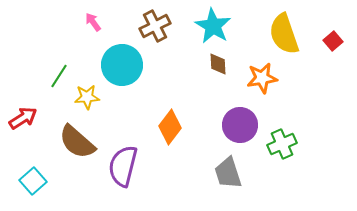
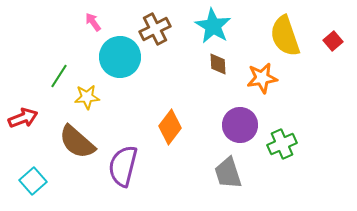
brown cross: moved 3 px down
yellow semicircle: moved 1 px right, 2 px down
cyan circle: moved 2 px left, 8 px up
red arrow: rotated 12 degrees clockwise
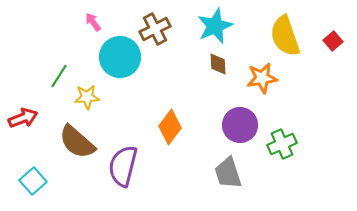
cyan star: moved 2 px right; rotated 18 degrees clockwise
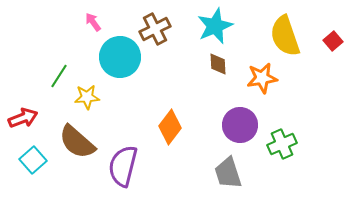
cyan square: moved 21 px up
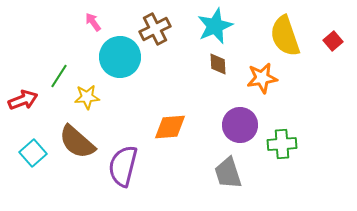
red arrow: moved 18 px up
orange diamond: rotated 48 degrees clockwise
green cross: rotated 20 degrees clockwise
cyan square: moved 7 px up
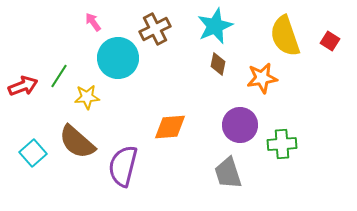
red square: moved 3 px left; rotated 18 degrees counterclockwise
cyan circle: moved 2 px left, 1 px down
brown diamond: rotated 15 degrees clockwise
red arrow: moved 14 px up
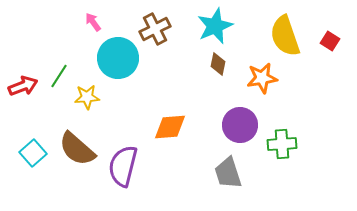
brown semicircle: moved 7 px down
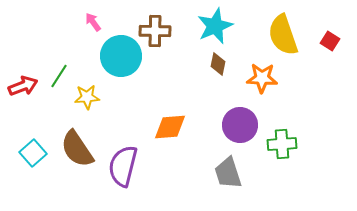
brown cross: moved 2 px down; rotated 28 degrees clockwise
yellow semicircle: moved 2 px left, 1 px up
cyan circle: moved 3 px right, 2 px up
orange star: rotated 12 degrees clockwise
brown semicircle: rotated 15 degrees clockwise
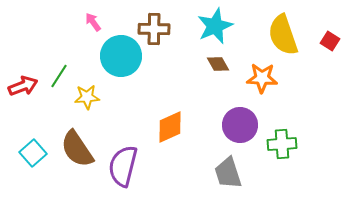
brown cross: moved 1 px left, 2 px up
brown diamond: rotated 40 degrees counterclockwise
orange diamond: rotated 20 degrees counterclockwise
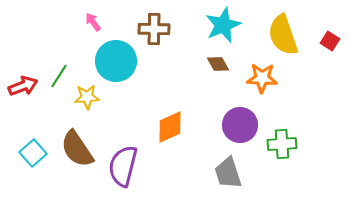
cyan star: moved 8 px right, 1 px up
cyan circle: moved 5 px left, 5 px down
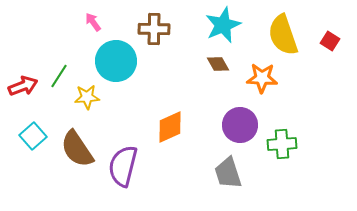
cyan square: moved 17 px up
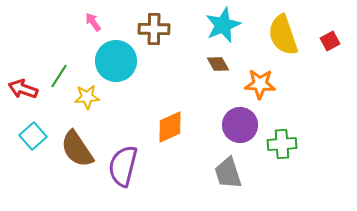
red square: rotated 30 degrees clockwise
orange star: moved 2 px left, 6 px down
red arrow: moved 3 px down; rotated 140 degrees counterclockwise
